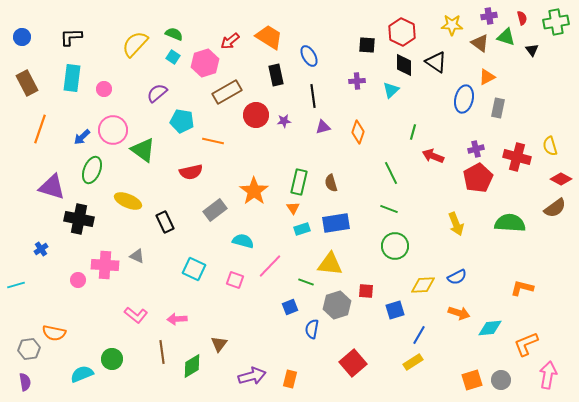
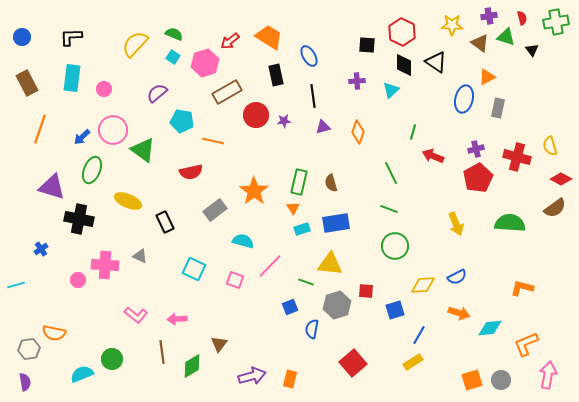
gray triangle at (137, 256): moved 3 px right
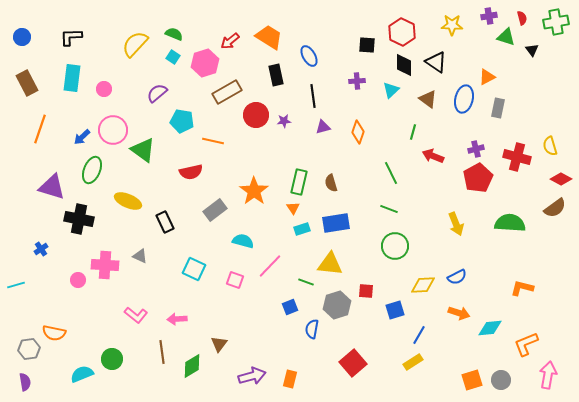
brown triangle at (480, 43): moved 52 px left, 56 px down
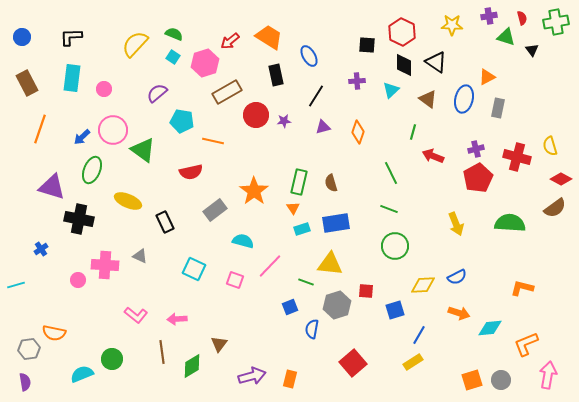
black line at (313, 96): moved 3 px right; rotated 40 degrees clockwise
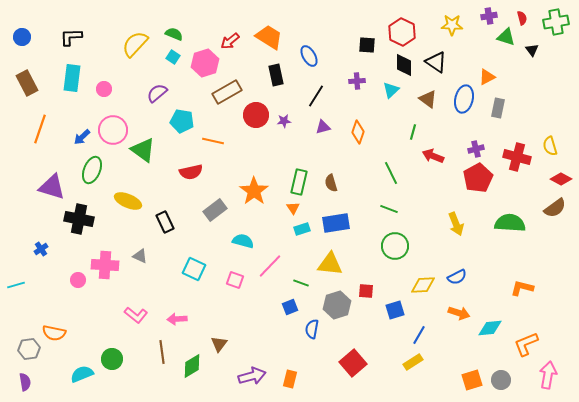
green line at (306, 282): moved 5 px left, 1 px down
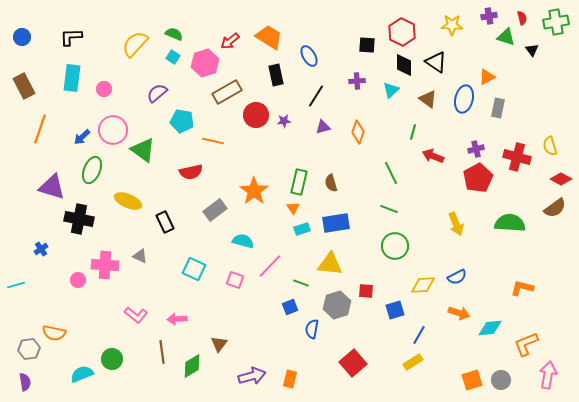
brown rectangle at (27, 83): moved 3 px left, 3 px down
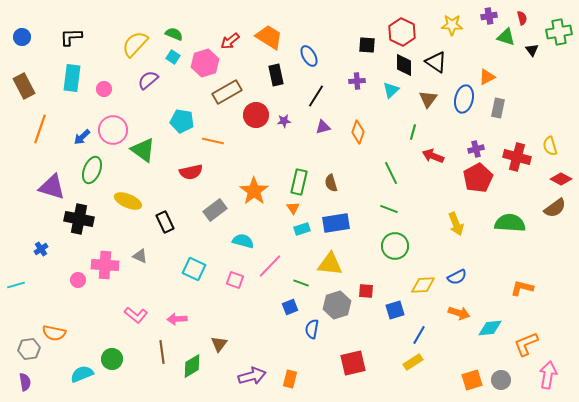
green cross at (556, 22): moved 3 px right, 10 px down
purple semicircle at (157, 93): moved 9 px left, 13 px up
brown triangle at (428, 99): rotated 30 degrees clockwise
red square at (353, 363): rotated 28 degrees clockwise
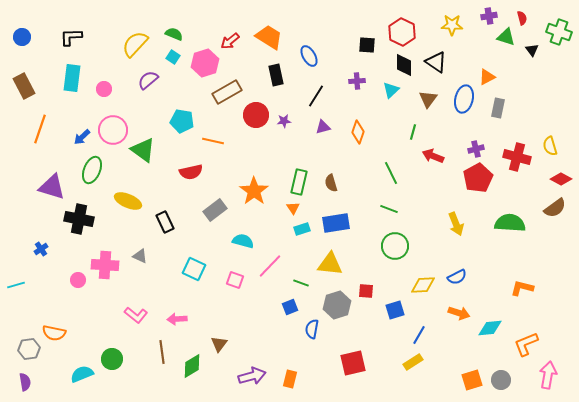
green cross at (559, 32): rotated 30 degrees clockwise
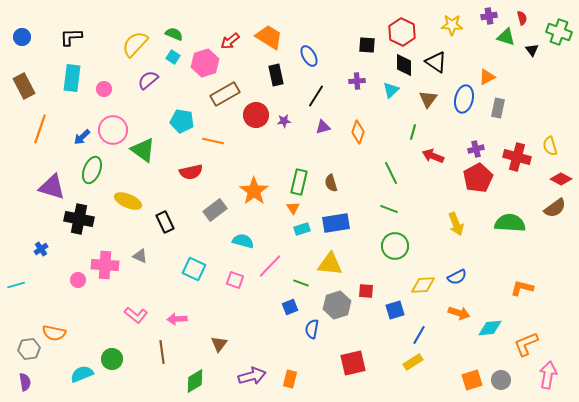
brown rectangle at (227, 92): moved 2 px left, 2 px down
green diamond at (192, 366): moved 3 px right, 15 px down
